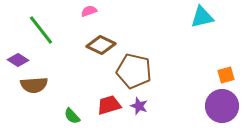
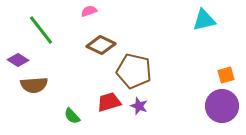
cyan triangle: moved 2 px right, 3 px down
red trapezoid: moved 3 px up
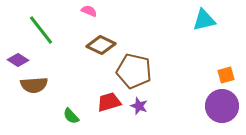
pink semicircle: rotated 42 degrees clockwise
green semicircle: moved 1 px left
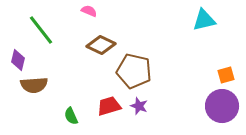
purple diamond: rotated 70 degrees clockwise
red trapezoid: moved 4 px down
green semicircle: rotated 18 degrees clockwise
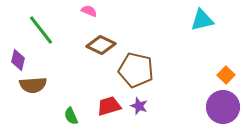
cyan triangle: moved 2 px left
brown pentagon: moved 2 px right, 1 px up
orange square: rotated 30 degrees counterclockwise
brown semicircle: moved 1 px left
purple circle: moved 1 px right, 1 px down
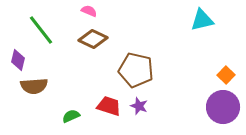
brown diamond: moved 8 px left, 6 px up
brown semicircle: moved 1 px right, 1 px down
red trapezoid: rotated 35 degrees clockwise
green semicircle: rotated 90 degrees clockwise
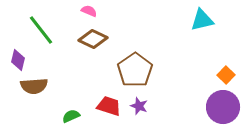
brown pentagon: moved 1 px left; rotated 24 degrees clockwise
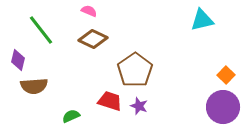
red trapezoid: moved 1 px right, 5 px up
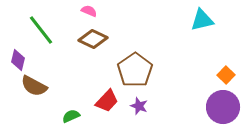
brown semicircle: rotated 32 degrees clockwise
red trapezoid: moved 3 px left; rotated 115 degrees clockwise
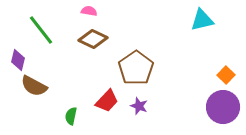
pink semicircle: rotated 14 degrees counterclockwise
brown pentagon: moved 1 px right, 2 px up
green semicircle: rotated 54 degrees counterclockwise
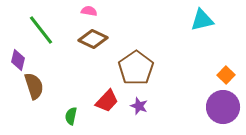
brown semicircle: rotated 136 degrees counterclockwise
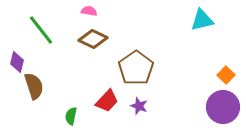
purple diamond: moved 1 px left, 2 px down
